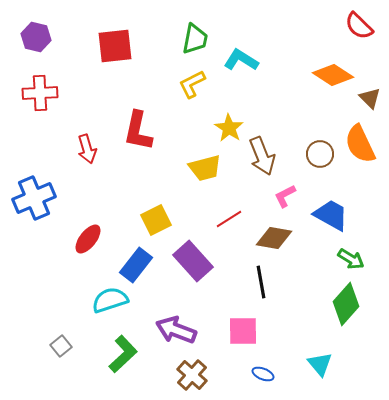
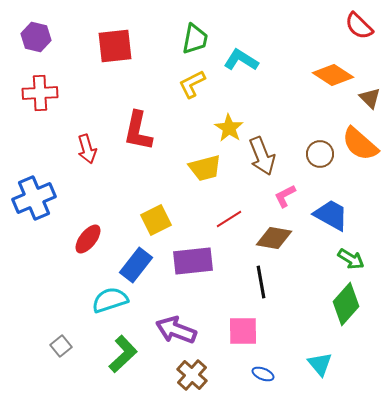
orange semicircle: rotated 24 degrees counterclockwise
purple rectangle: rotated 54 degrees counterclockwise
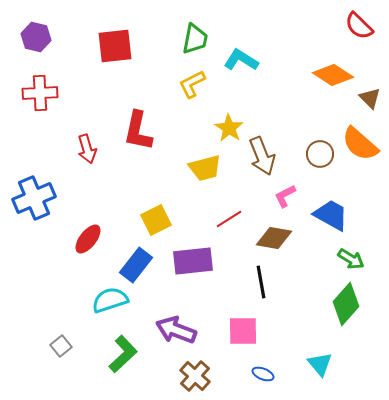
brown cross: moved 3 px right, 1 px down
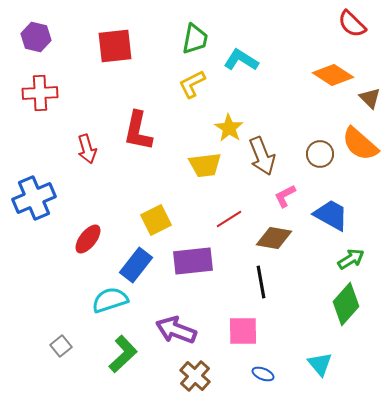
red semicircle: moved 7 px left, 2 px up
yellow trapezoid: moved 3 px up; rotated 8 degrees clockwise
green arrow: rotated 64 degrees counterclockwise
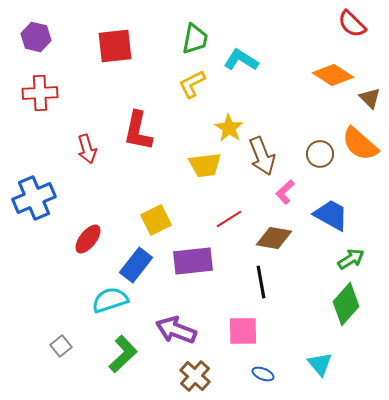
pink L-shape: moved 4 px up; rotated 15 degrees counterclockwise
